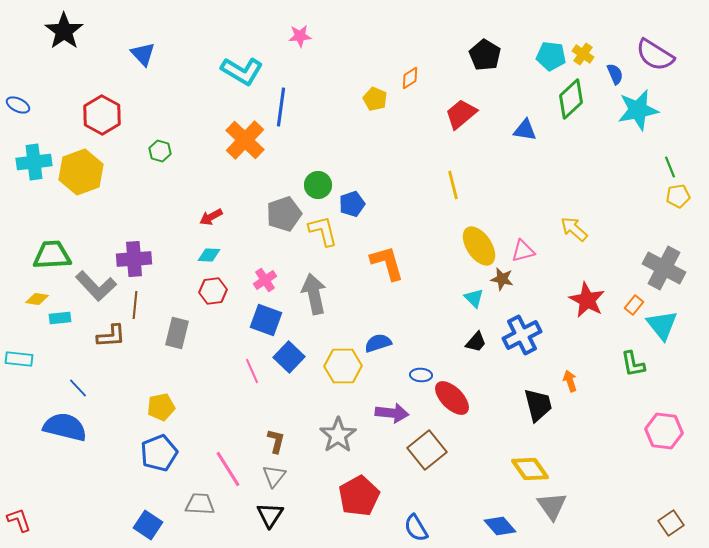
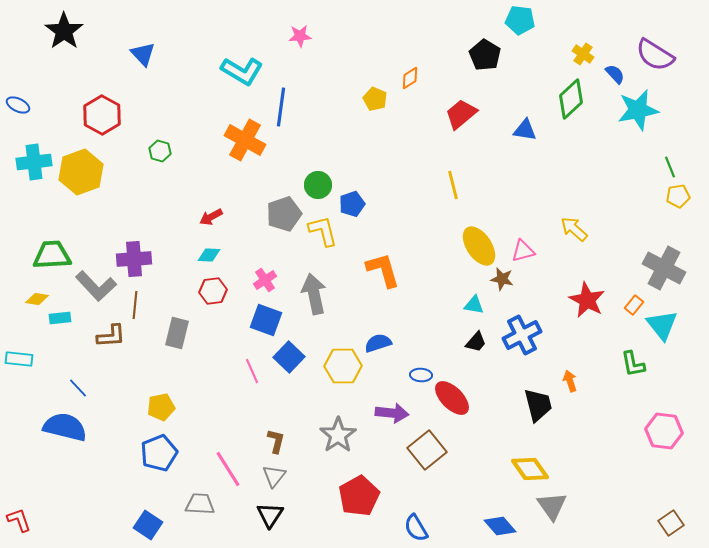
cyan pentagon at (551, 56): moved 31 px left, 36 px up
blue semicircle at (615, 74): rotated 20 degrees counterclockwise
orange cross at (245, 140): rotated 15 degrees counterclockwise
orange L-shape at (387, 263): moved 4 px left, 7 px down
cyan triangle at (474, 298): moved 7 px down; rotated 35 degrees counterclockwise
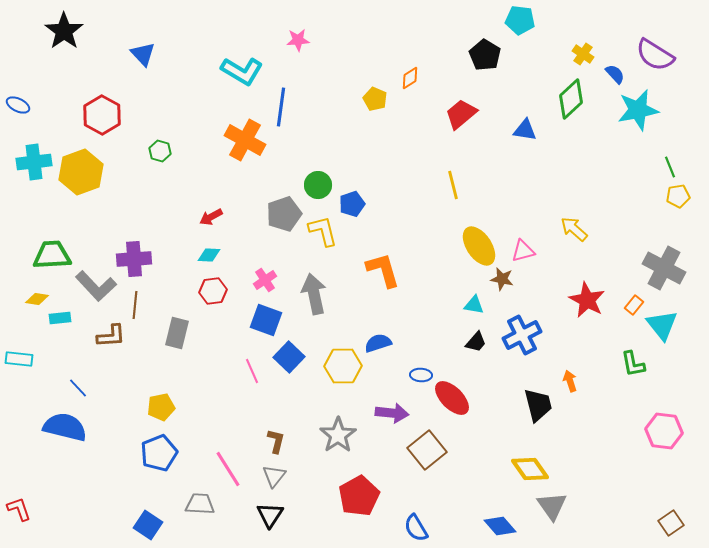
pink star at (300, 36): moved 2 px left, 4 px down
red L-shape at (19, 520): moved 11 px up
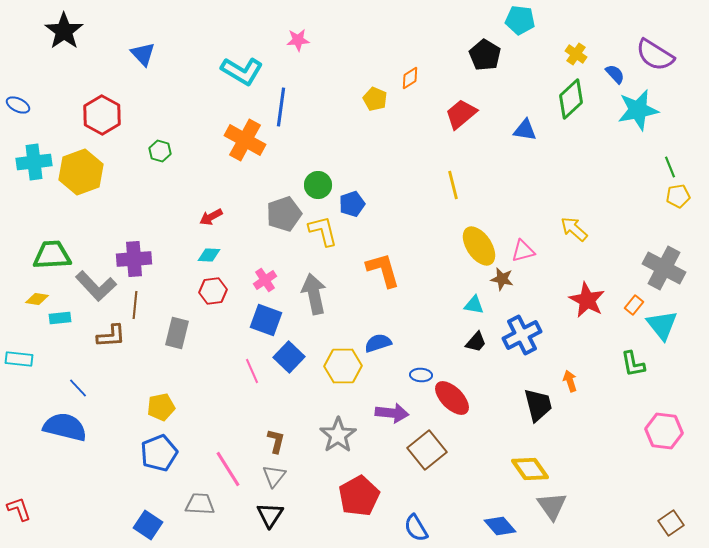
yellow cross at (583, 54): moved 7 px left
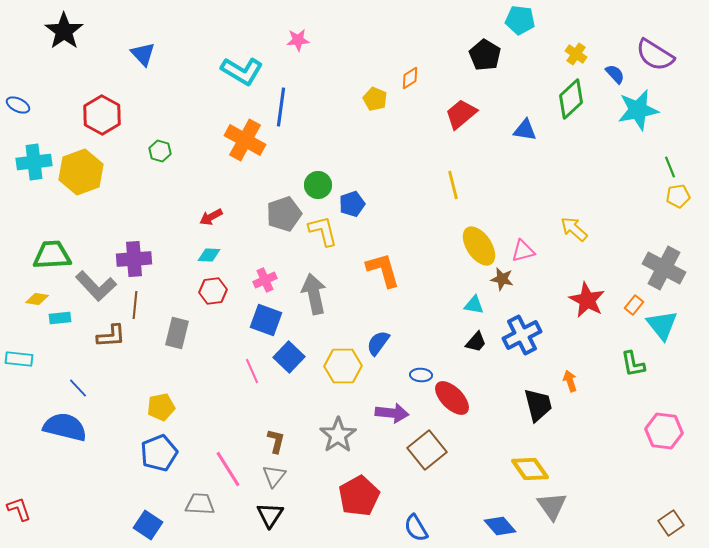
pink cross at (265, 280): rotated 10 degrees clockwise
blue semicircle at (378, 343): rotated 36 degrees counterclockwise
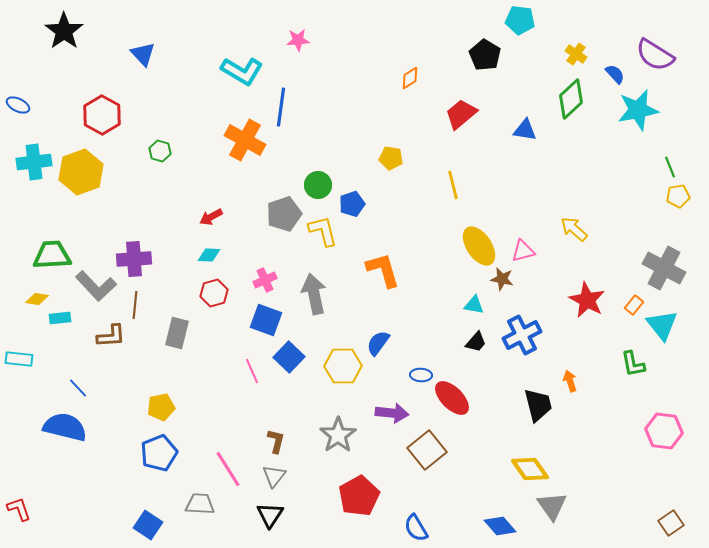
yellow pentagon at (375, 99): moved 16 px right, 59 px down; rotated 15 degrees counterclockwise
red hexagon at (213, 291): moved 1 px right, 2 px down; rotated 8 degrees counterclockwise
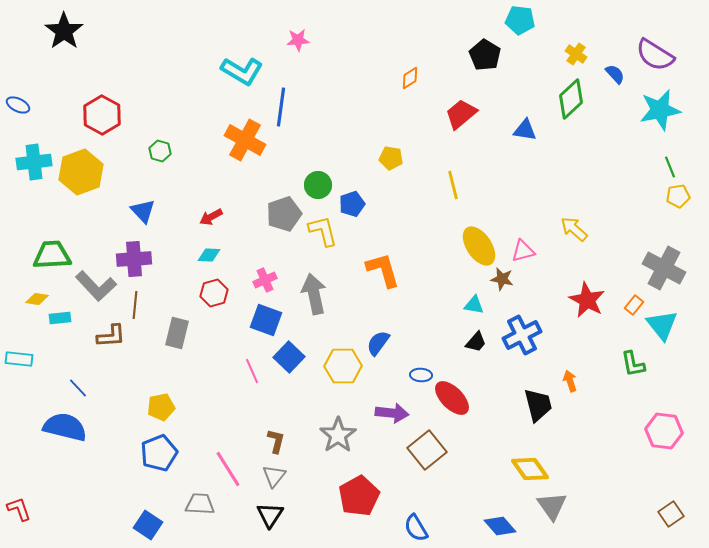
blue triangle at (143, 54): moved 157 px down
cyan star at (638, 110): moved 22 px right
brown square at (671, 523): moved 9 px up
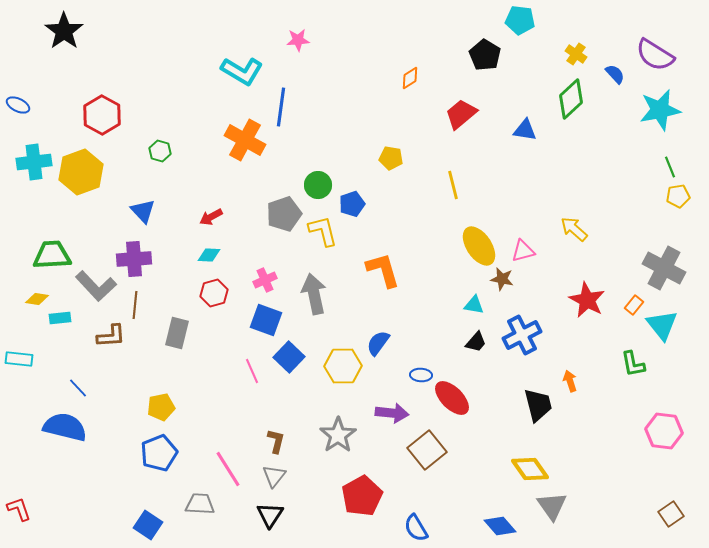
red pentagon at (359, 496): moved 3 px right
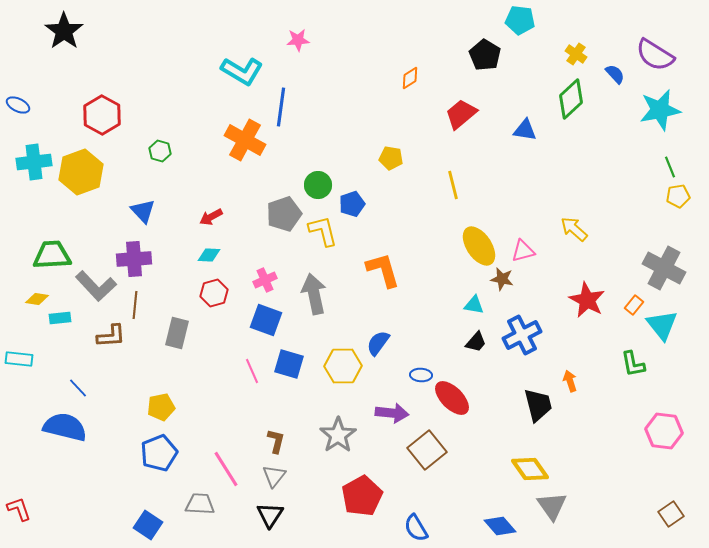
blue square at (289, 357): moved 7 px down; rotated 28 degrees counterclockwise
pink line at (228, 469): moved 2 px left
